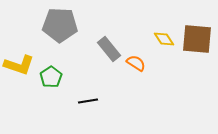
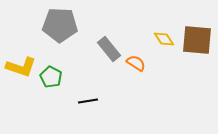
brown square: moved 1 px down
yellow L-shape: moved 2 px right, 2 px down
green pentagon: rotated 10 degrees counterclockwise
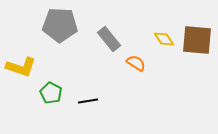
gray rectangle: moved 10 px up
green pentagon: moved 16 px down
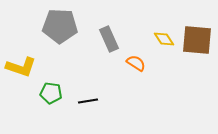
gray pentagon: moved 1 px down
gray rectangle: rotated 15 degrees clockwise
green pentagon: rotated 20 degrees counterclockwise
